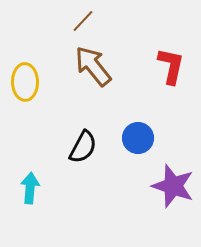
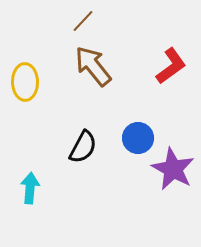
red L-shape: rotated 42 degrees clockwise
purple star: moved 17 px up; rotated 9 degrees clockwise
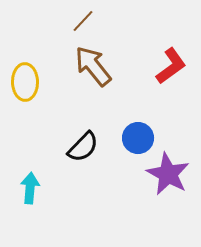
black semicircle: rotated 16 degrees clockwise
purple star: moved 5 px left, 5 px down
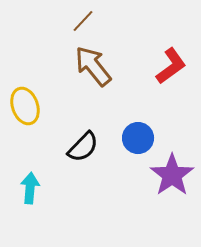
yellow ellipse: moved 24 px down; rotated 18 degrees counterclockwise
purple star: moved 4 px right, 1 px down; rotated 9 degrees clockwise
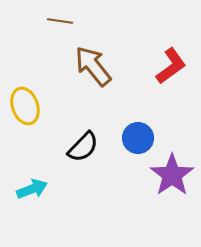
brown line: moved 23 px left; rotated 55 degrees clockwise
cyan arrow: moved 2 px right, 1 px down; rotated 64 degrees clockwise
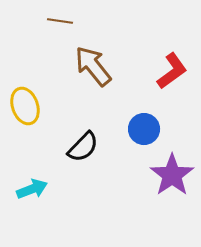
red L-shape: moved 1 px right, 5 px down
blue circle: moved 6 px right, 9 px up
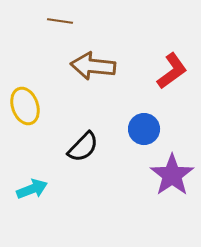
brown arrow: rotated 45 degrees counterclockwise
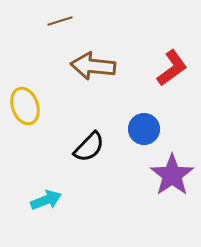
brown line: rotated 25 degrees counterclockwise
red L-shape: moved 3 px up
black semicircle: moved 6 px right
cyan arrow: moved 14 px right, 11 px down
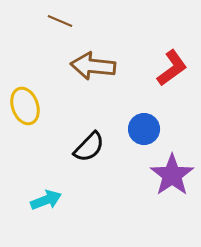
brown line: rotated 40 degrees clockwise
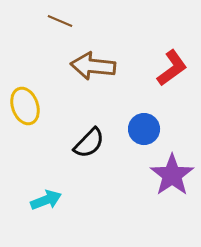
black semicircle: moved 4 px up
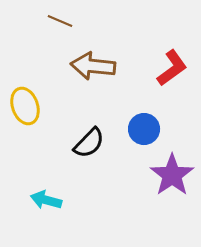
cyan arrow: rotated 144 degrees counterclockwise
